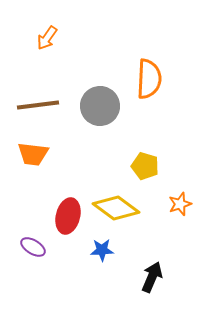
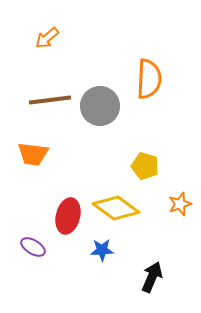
orange arrow: rotated 15 degrees clockwise
brown line: moved 12 px right, 5 px up
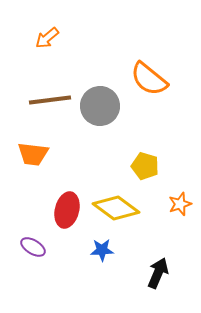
orange semicircle: rotated 126 degrees clockwise
red ellipse: moved 1 px left, 6 px up
black arrow: moved 6 px right, 4 px up
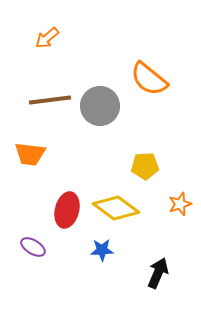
orange trapezoid: moved 3 px left
yellow pentagon: rotated 20 degrees counterclockwise
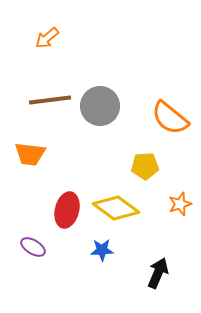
orange semicircle: moved 21 px right, 39 px down
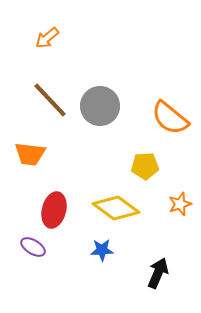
brown line: rotated 54 degrees clockwise
red ellipse: moved 13 px left
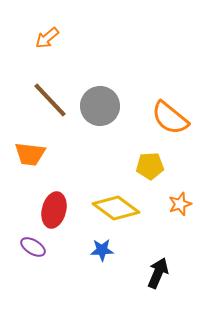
yellow pentagon: moved 5 px right
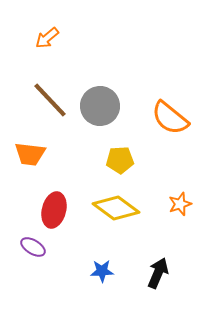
yellow pentagon: moved 30 px left, 6 px up
blue star: moved 21 px down
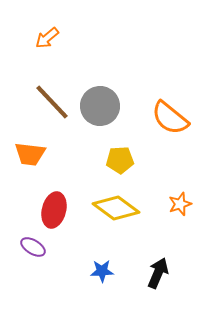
brown line: moved 2 px right, 2 px down
